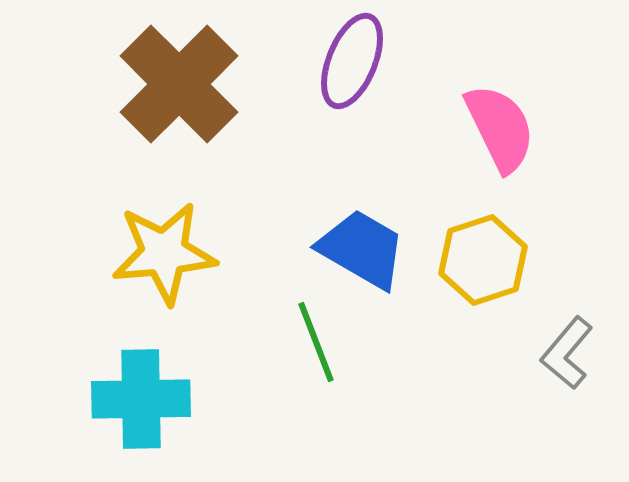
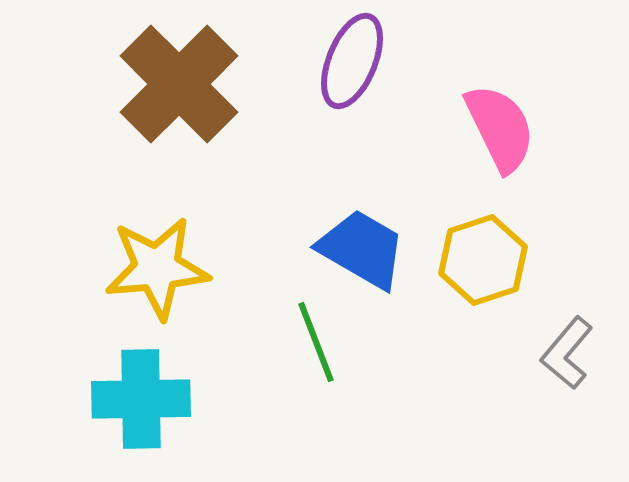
yellow star: moved 7 px left, 15 px down
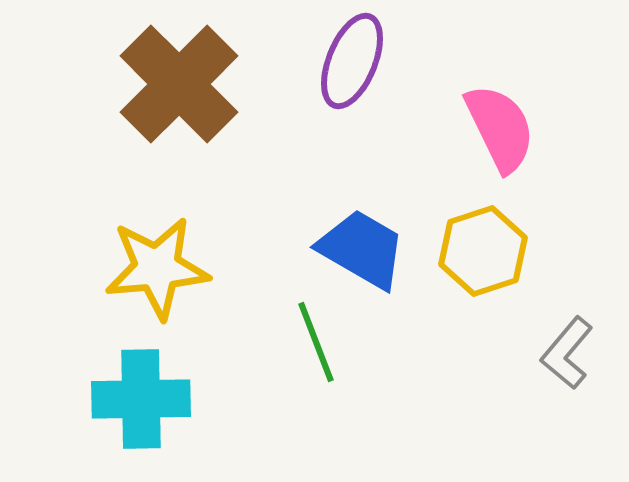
yellow hexagon: moved 9 px up
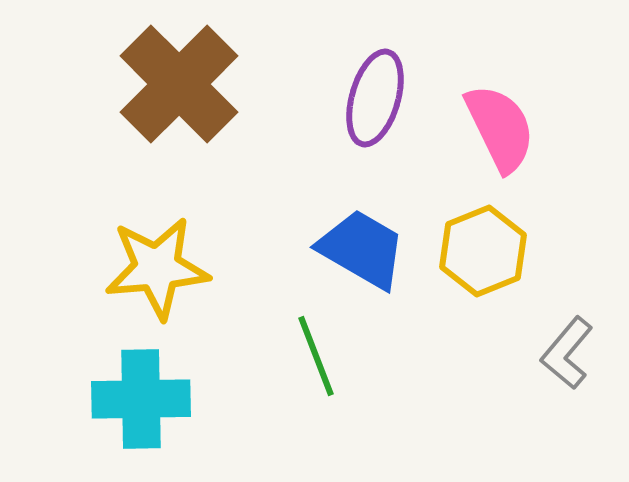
purple ellipse: moved 23 px right, 37 px down; rotated 6 degrees counterclockwise
yellow hexagon: rotated 4 degrees counterclockwise
green line: moved 14 px down
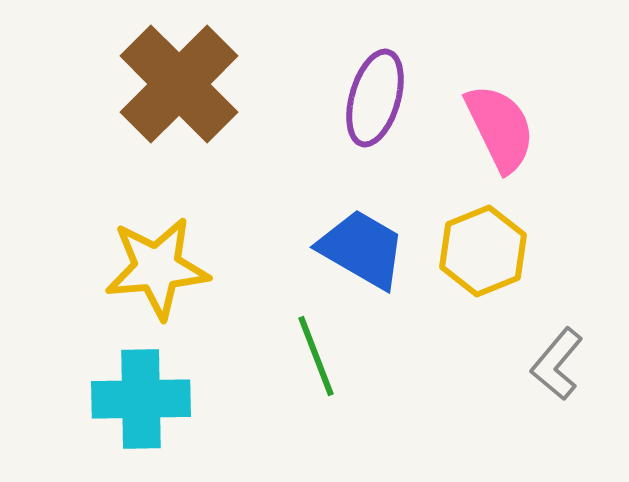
gray L-shape: moved 10 px left, 11 px down
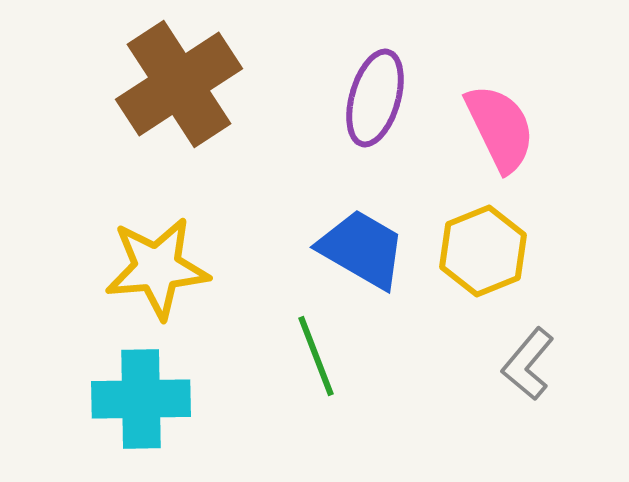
brown cross: rotated 12 degrees clockwise
gray L-shape: moved 29 px left
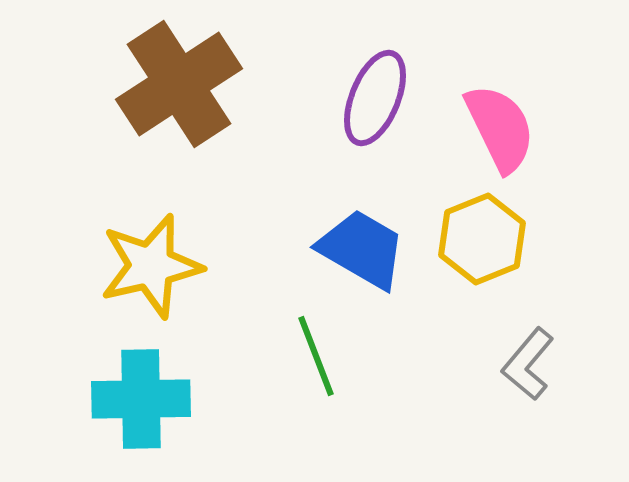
purple ellipse: rotated 6 degrees clockwise
yellow hexagon: moved 1 px left, 12 px up
yellow star: moved 6 px left, 2 px up; rotated 8 degrees counterclockwise
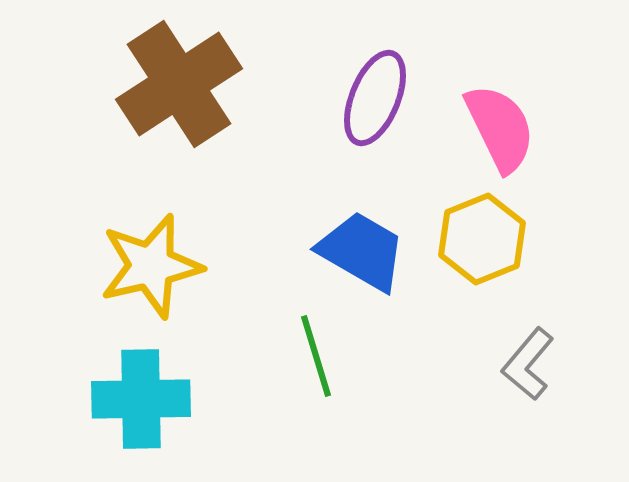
blue trapezoid: moved 2 px down
green line: rotated 4 degrees clockwise
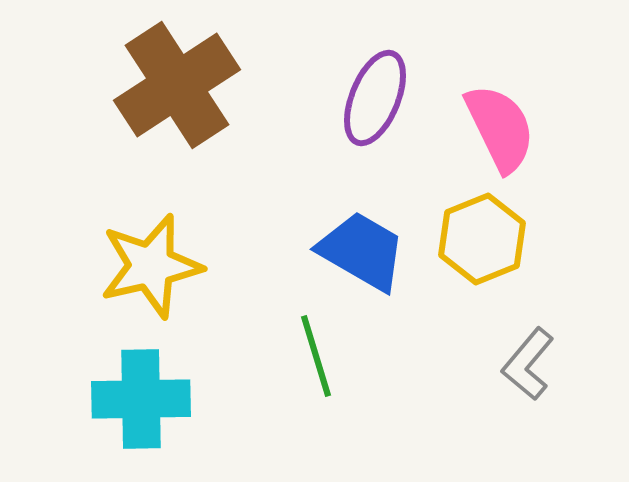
brown cross: moved 2 px left, 1 px down
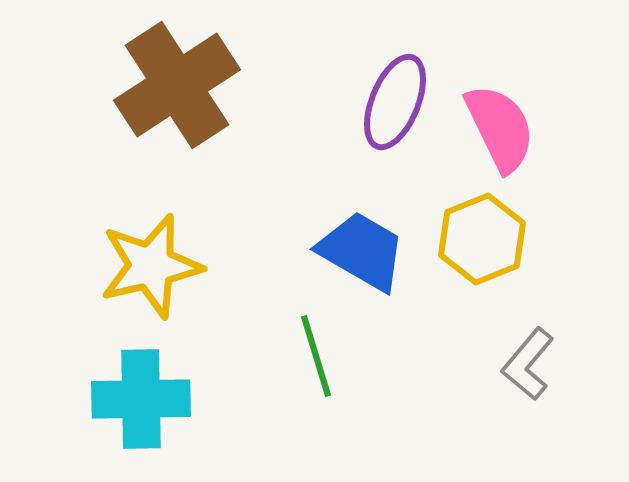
purple ellipse: moved 20 px right, 4 px down
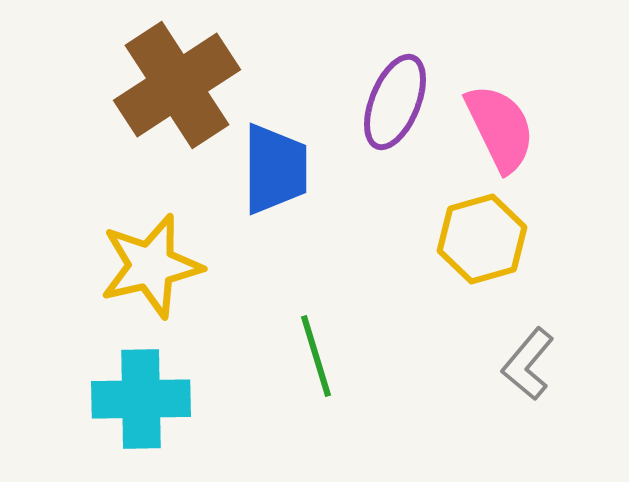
yellow hexagon: rotated 6 degrees clockwise
blue trapezoid: moved 87 px left, 82 px up; rotated 60 degrees clockwise
